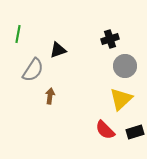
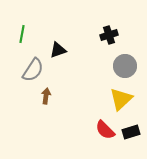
green line: moved 4 px right
black cross: moved 1 px left, 4 px up
brown arrow: moved 4 px left
black rectangle: moved 4 px left
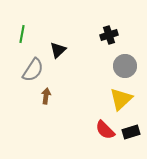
black triangle: rotated 24 degrees counterclockwise
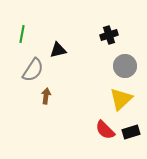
black triangle: rotated 30 degrees clockwise
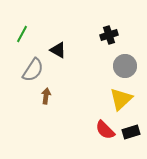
green line: rotated 18 degrees clockwise
black triangle: rotated 42 degrees clockwise
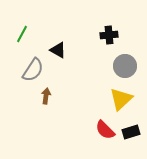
black cross: rotated 12 degrees clockwise
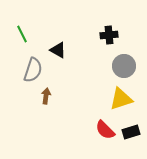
green line: rotated 54 degrees counterclockwise
gray circle: moved 1 px left
gray semicircle: rotated 15 degrees counterclockwise
yellow triangle: rotated 25 degrees clockwise
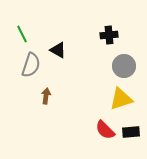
gray semicircle: moved 2 px left, 5 px up
black rectangle: rotated 12 degrees clockwise
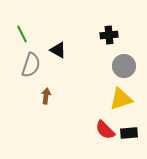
black rectangle: moved 2 px left, 1 px down
